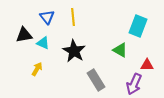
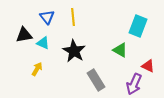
red triangle: moved 1 px right, 1 px down; rotated 24 degrees clockwise
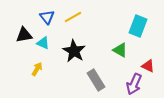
yellow line: rotated 66 degrees clockwise
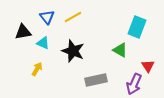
cyan rectangle: moved 1 px left, 1 px down
black triangle: moved 1 px left, 3 px up
black star: moved 1 px left; rotated 10 degrees counterclockwise
red triangle: rotated 32 degrees clockwise
gray rectangle: rotated 70 degrees counterclockwise
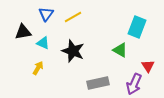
blue triangle: moved 1 px left, 3 px up; rotated 14 degrees clockwise
yellow arrow: moved 1 px right, 1 px up
gray rectangle: moved 2 px right, 3 px down
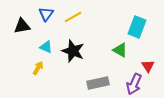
black triangle: moved 1 px left, 6 px up
cyan triangle: moved 3 px right, 4 px down
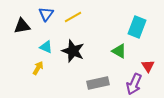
green triangle: moved 1 px left, 1 px down
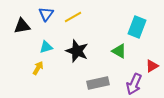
cyan triangle: rotated 40 degrees counterclockwise
black star: moved 4 px right
red triangle: moved 4 px right; rotated 32 degrees clockwise
